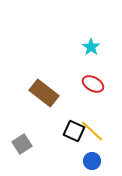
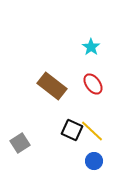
red ellipse: rotated 25 degrees clockwise
brown rectangle: moved 8 px right, 7 px up
black square: moved 2 px left, 1 px up
gray square: moved 2 px left, 1 px up
blue circle: moved 2 px right
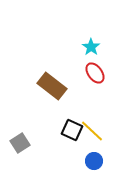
red ellipse: moved 2 px right, 11 px up
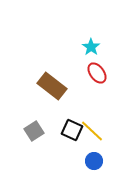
red ellipse: moved 2 px right
gray square: moved 14 px right, 12 px up
